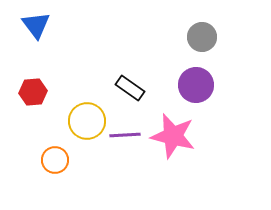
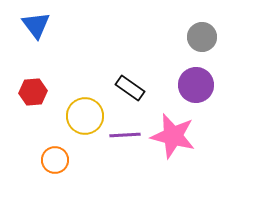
yellow circle: moved 2 px left, 5 px up
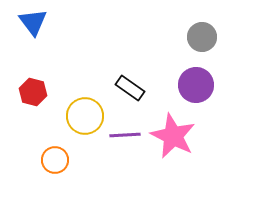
blue triangle: moved 3 px left, 3 px up
red hexagon: rotated 20 degrees clockwise
pink star: rotated 12 degrees clockwise
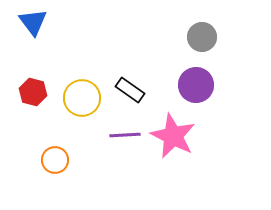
black rectangle: moved 2 px down
yellow circle: moved 3 px left, 18 px up
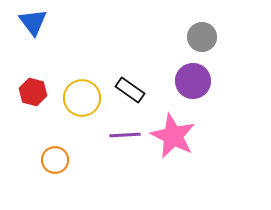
purple circle: moved 3 px left, 4 px up
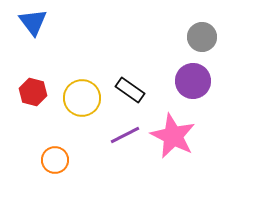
purple line: rotated 24 degrees counterclockwise
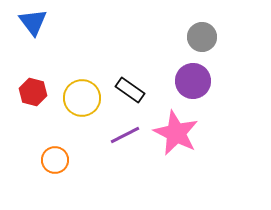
pink star: moved 3 px right, 3 px up
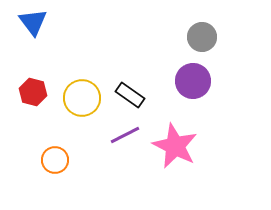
black rectangle: moved 5 px down
pink star: moved 1 px left, 13 px down
